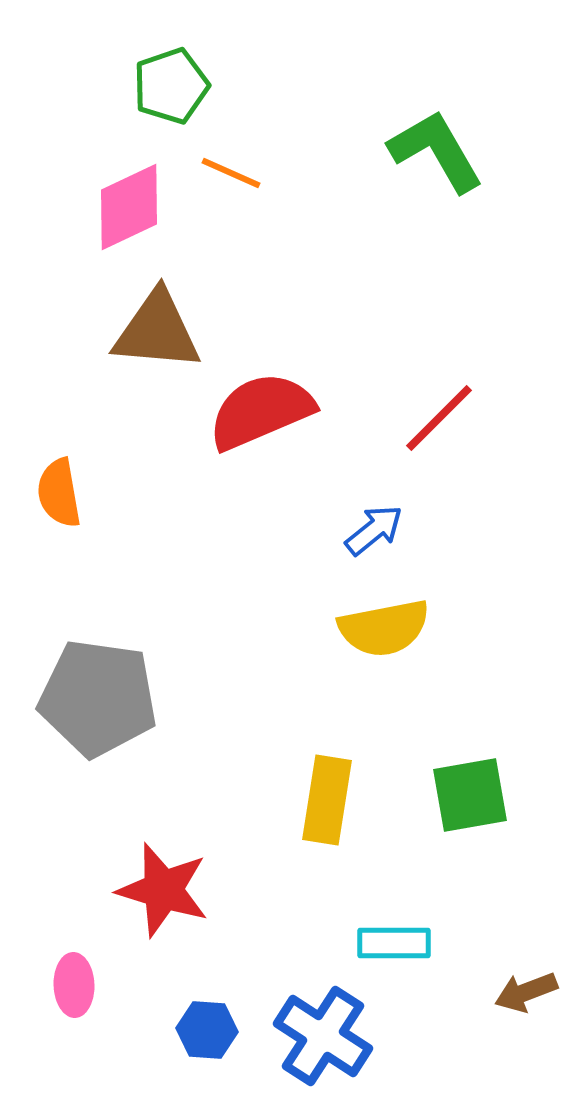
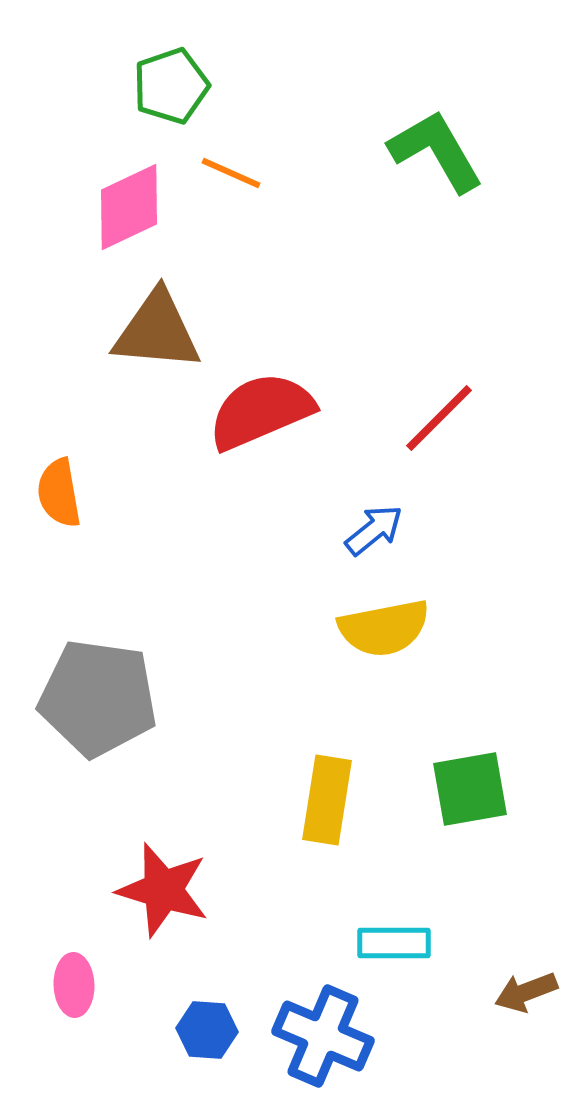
green square: moved 6 px up
blue cross: rotated 10 degrees counterclockwise
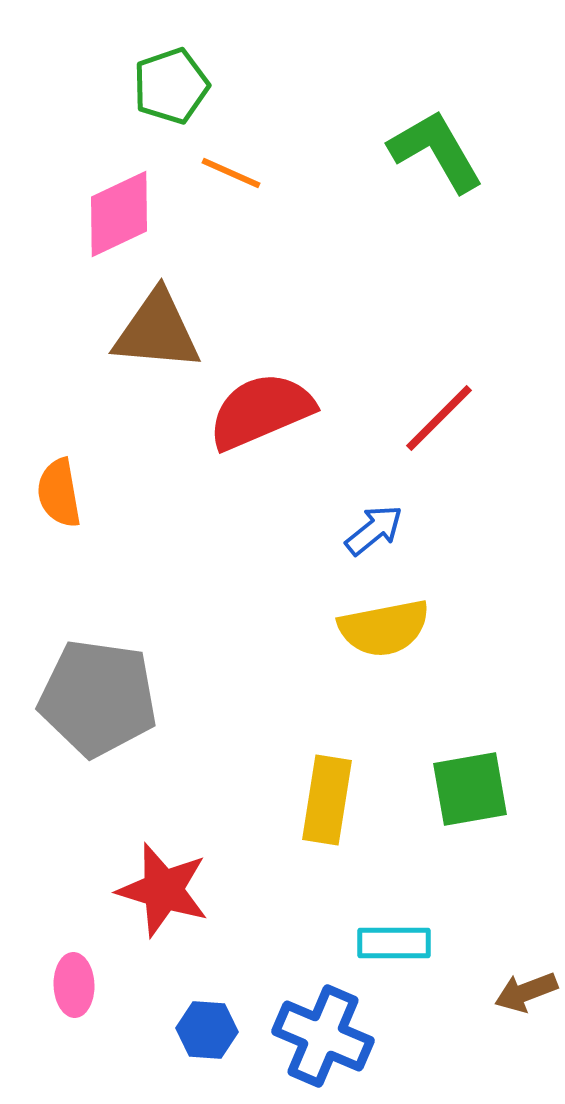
pink diamond: moved 10 px left, 7 px down
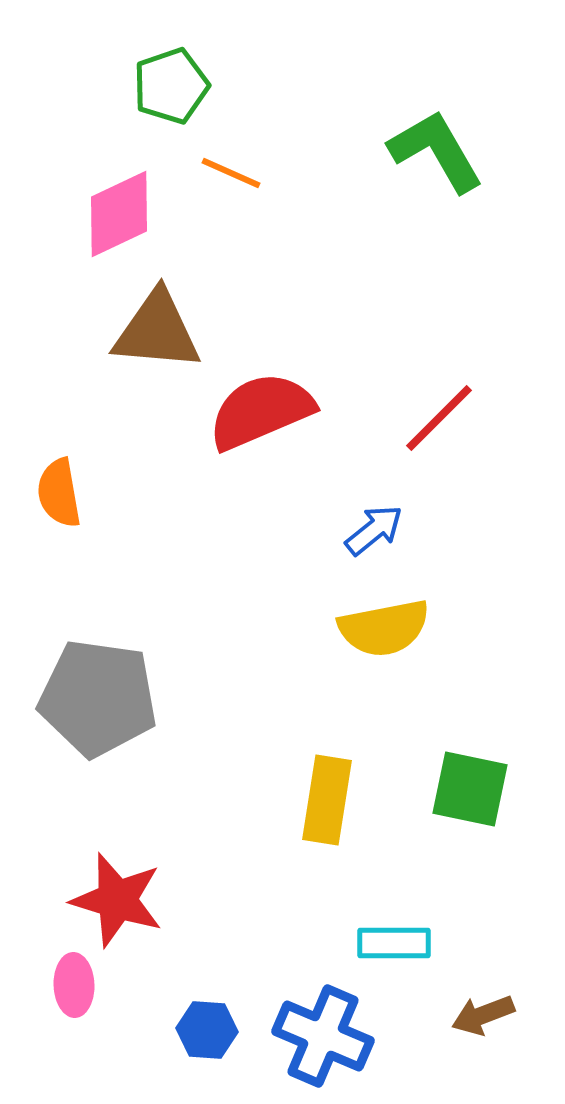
green square: rotated 22 degrees clockwise
red star: moved 46 px left, 10 px down
brown arrow: moved 43 px left, 23 px down
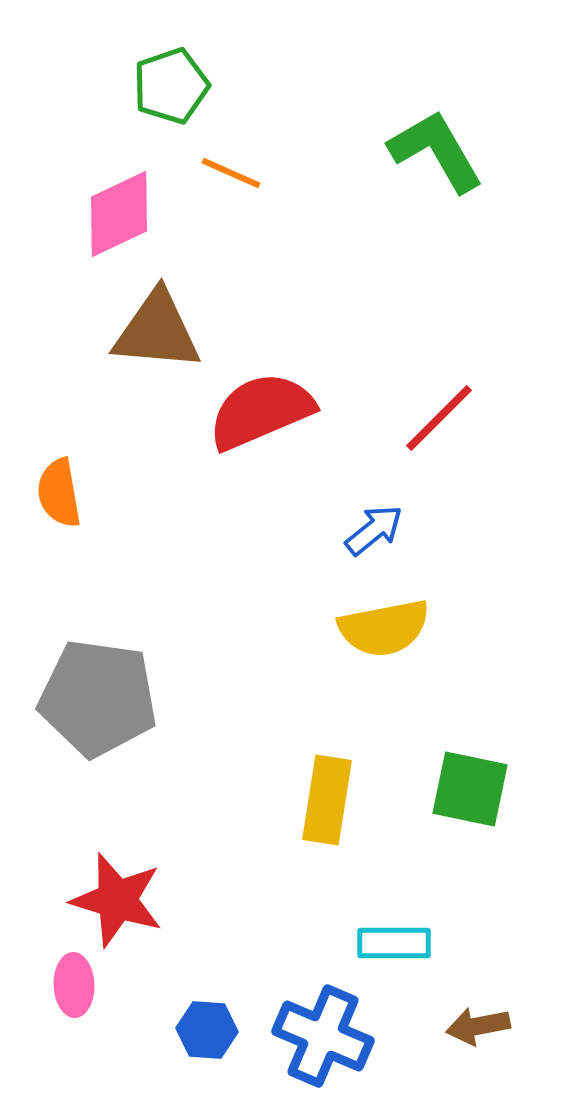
brown arrow: moved 5 px left, 11 px down; rotated 10 degrees clockwise
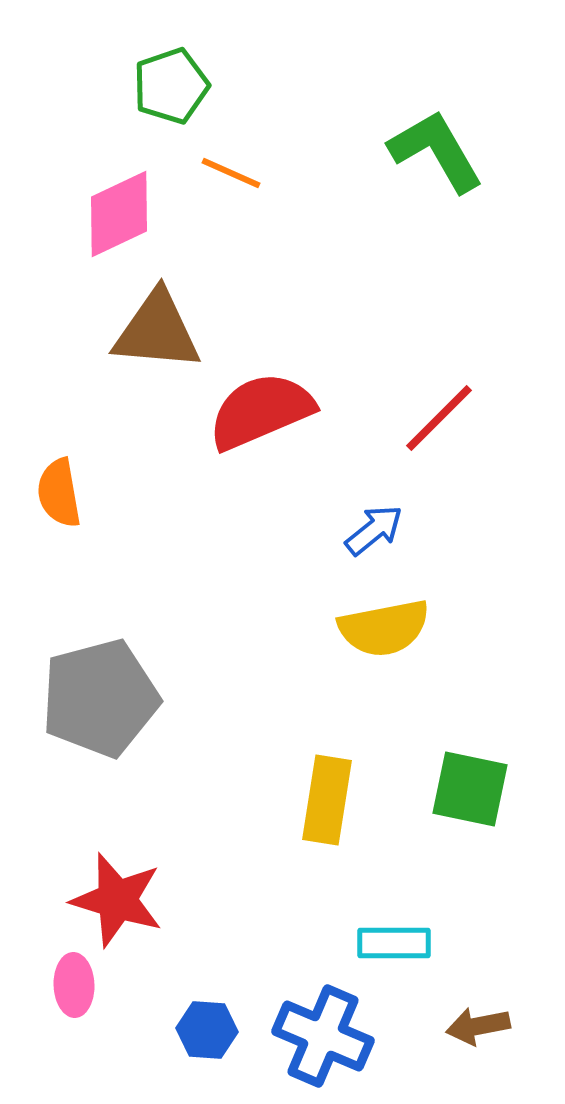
gray pentagon: moved 2 px right; rotated 23 degrees counterclockwise
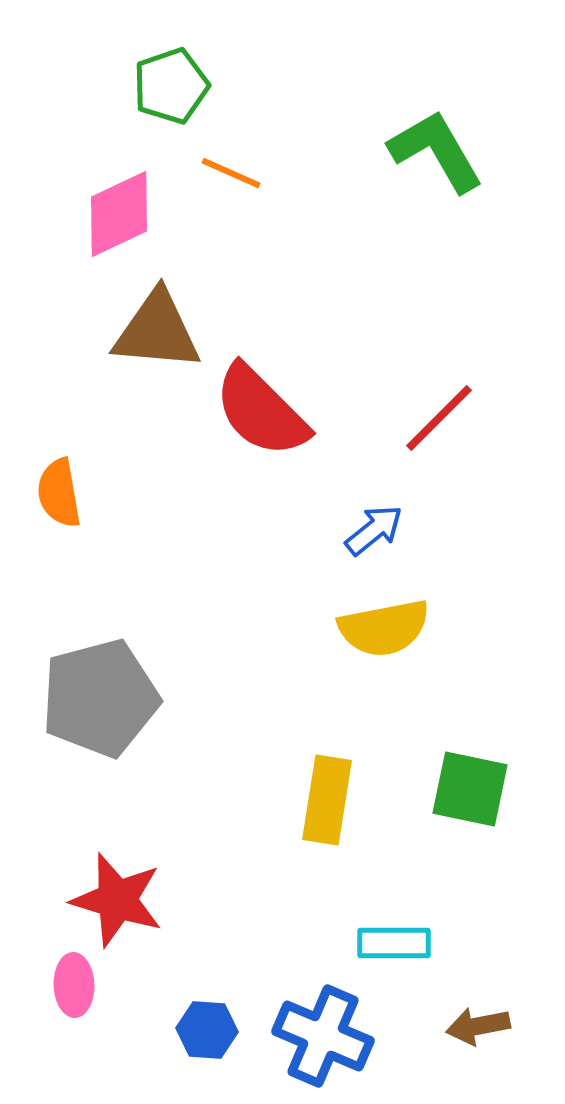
red semicircle: rotated 112 degrees counterclockwise
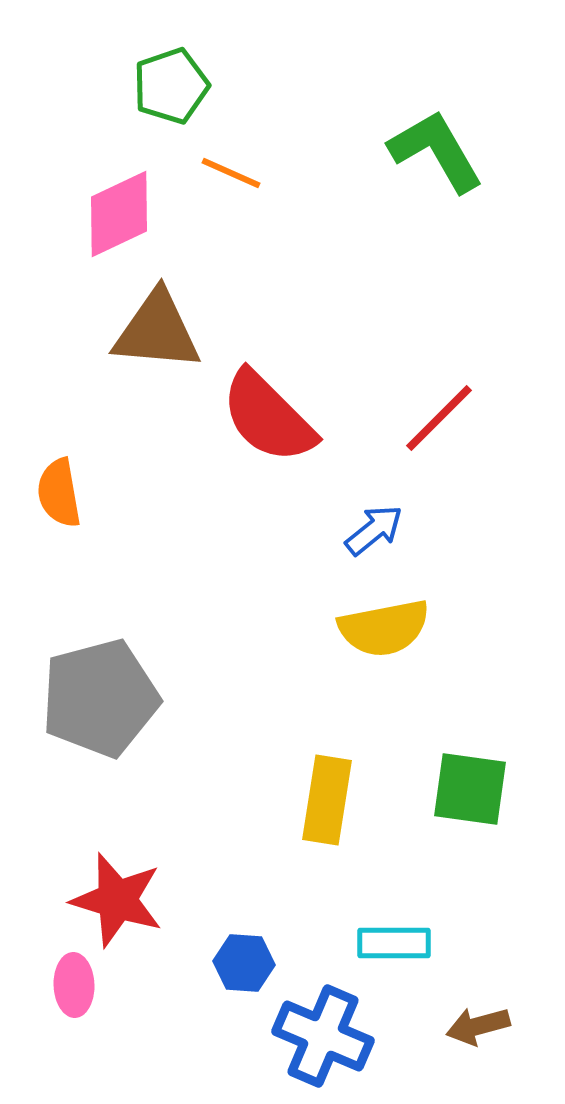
red semicircle: moved 7 px right, 6 px down
green square: rotated 4 degrees counterclockwise
brown arrow: rotated 4 degrees counterclockwise
blue hexagon: moved 37 px right, 67 px up
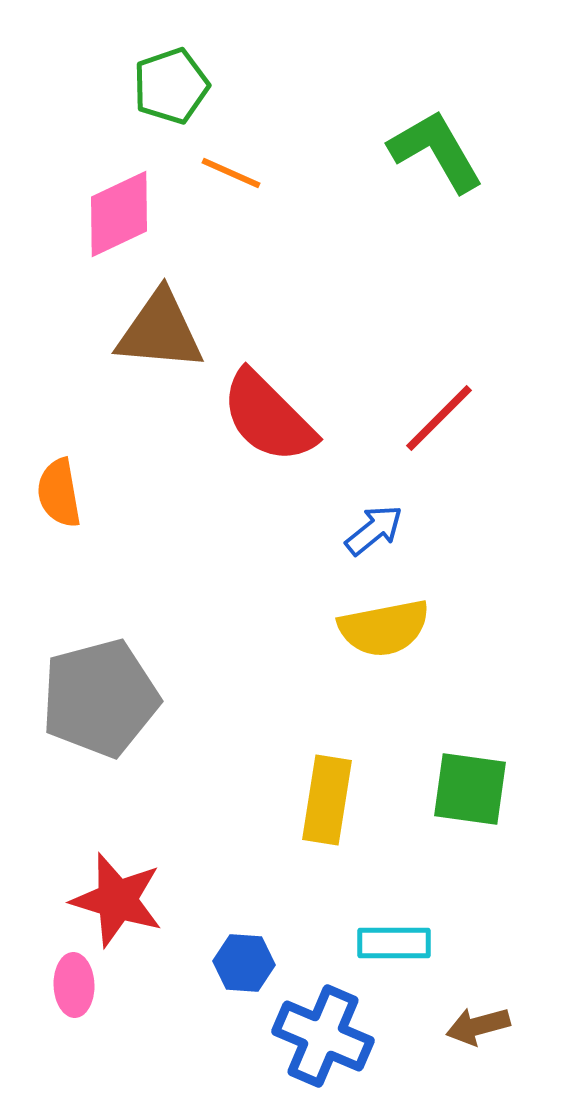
brown triangle: moved 3 px right
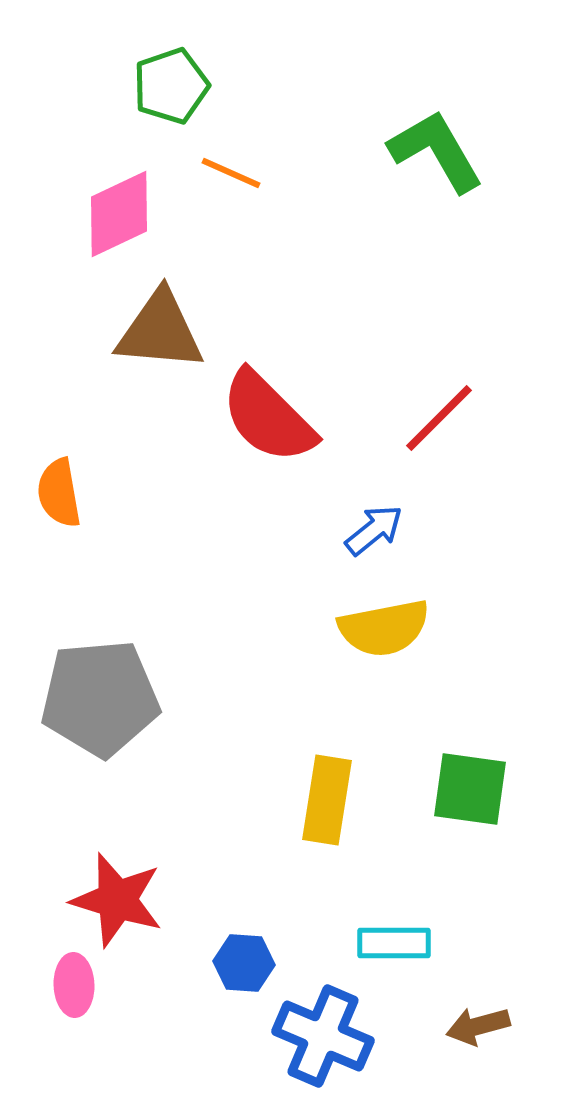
gray pentagon: rotated 10 degrees clockwise
